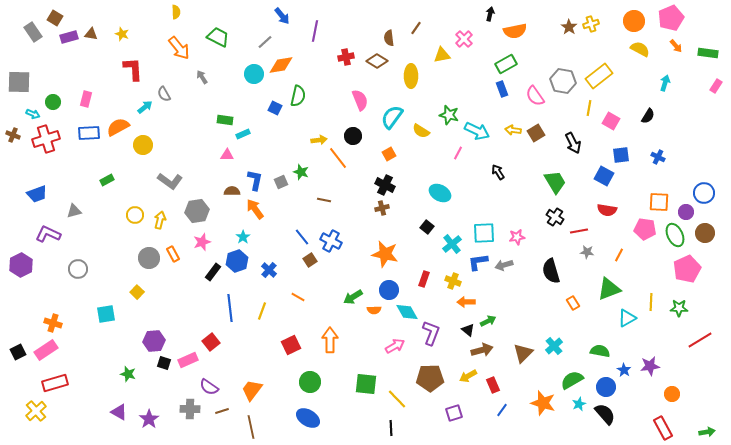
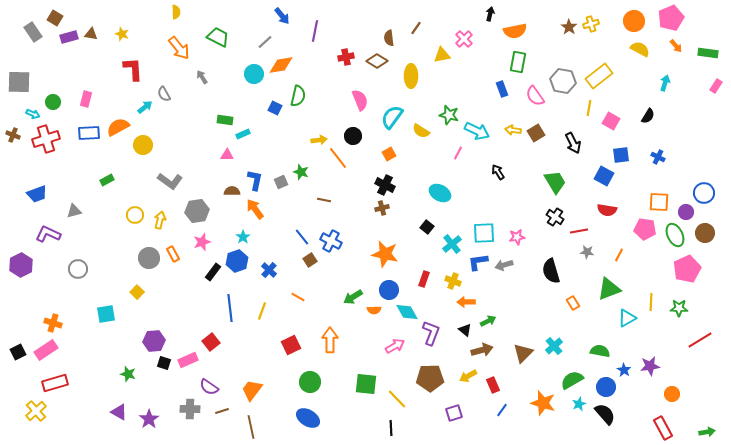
green rectangle at (506, 64): moved 12 px right, 2 px up; rotated 50 degrees counterclockwise
black triangle at (468, 330): moved 3 px left
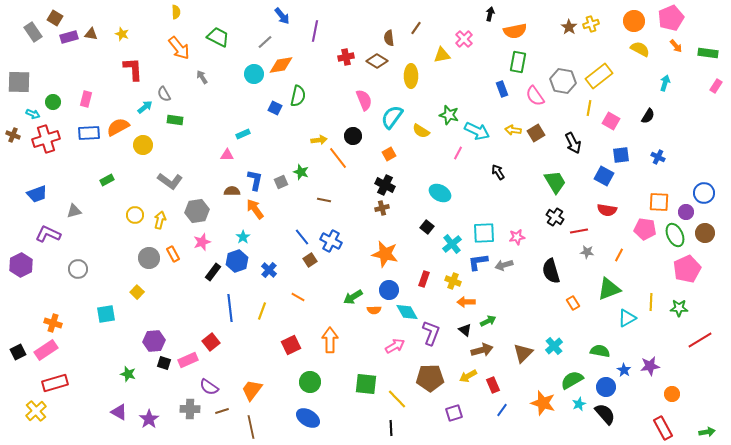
pink semicircle at (360, 100): moved 4 px right
green rectangle at (225, 120): moved 50 px left
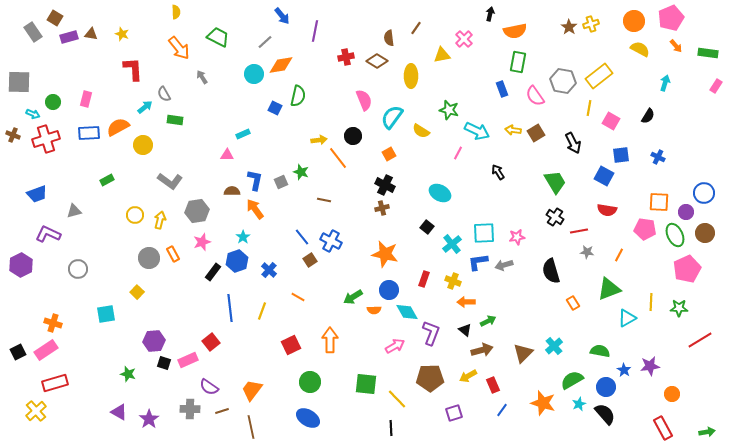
green star at (449, 115): moved 5 px up
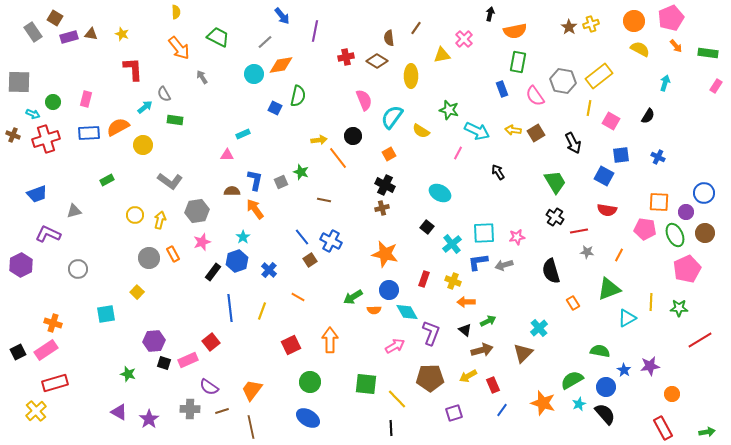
cyan cross at (554, 346): moved 15 px left, 18 px up
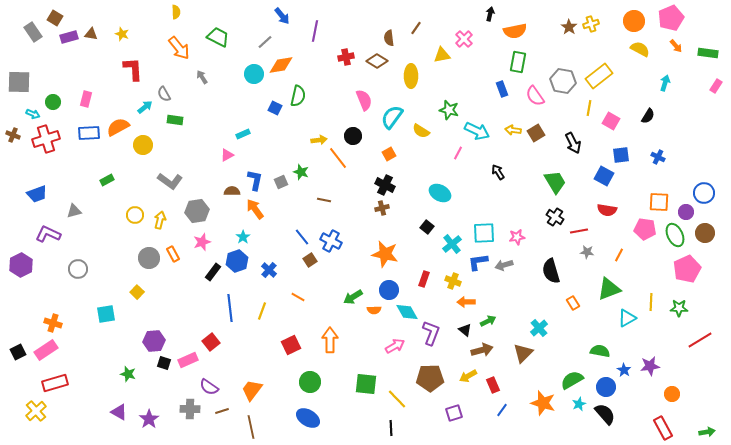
pink triangle at (227, 155): rotated 32 degrees counterclockwise
